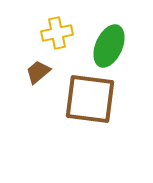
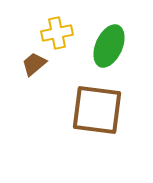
brown trapezoid: moved 4 px left, 8 px up
brown square: moved 7 px right, 11 px down
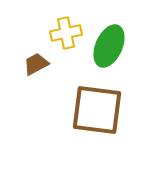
yellow cross: moved 9 px right
brown trapezoid: moved 2 px right; rotated 12 degrees clockwise
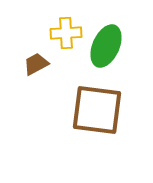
yellow cross: rotated 8 degrees clockwise
green ellipse: moved 3 px left
